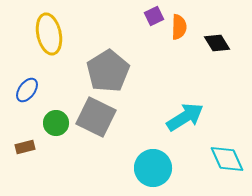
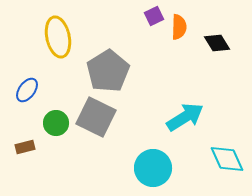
yellow ellipse: moved 9 px right, 3 px down
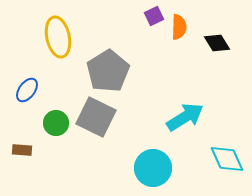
brown rectangle: moved 3 px left, 3 px down; rotated 18 degrees clockwise
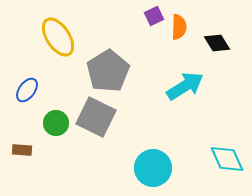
yellow ellipse: rotated 21 degrees counterclockwise
cyan arrow: moved 31 px up
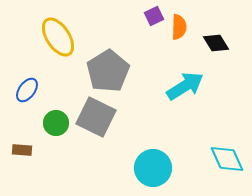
black diamond: moved 1 px left
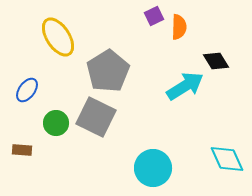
black diamond: moved 18 px down
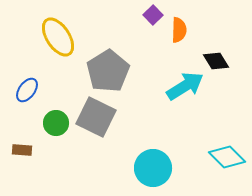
purple square: moved 1 px left, 1 px up; rotated 18 degrees counterclockwise
orange semicircle: moved 3 px down
cyan diamond: moved 2 px up; rotated 21 degrees counterclockwise
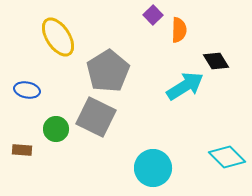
blue ellipse: rotated 65 degrees clockwise
green circle: moved 6 px down
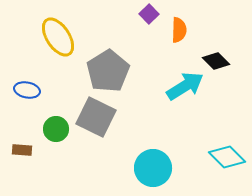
purple square: moved 4 px left, 1 px up
black diamond: rotated 12 degrees counterclockwise
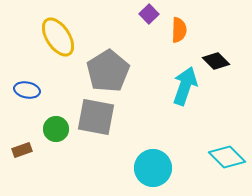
cyan arrow: rotated 39 degrees counterclockwise
gray square: rotated 15 degrees counterclockwise
brown rectangle: rotated 24 degrees counterclockwise
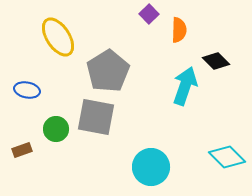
cyan circle: moved 2 px left, 1 px up
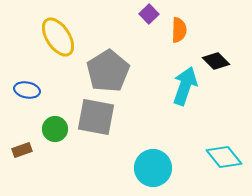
green circle: moved 1 px left
cyan diamond: moved 3 px left; rotated 6 degrees clockwise
cyan circle: moved 2 px right, 1 px down
